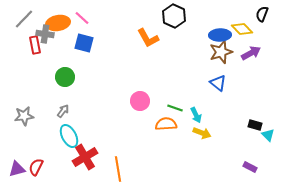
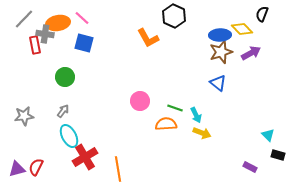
black rectangle: moved 23 px right, 30 px down
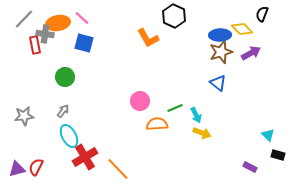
green line: rotated 42 degrees counterclockwise
orange semicircle: moved 9 px left
orange line: rotated 35 degrees counterclockwise
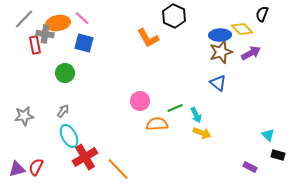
green circle: moved 4 px up
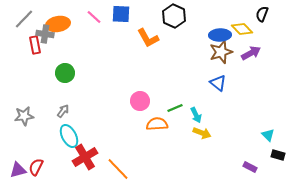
pink line: moved 12 px right, 1 px up
orange ellipse: moved 1 px down
blue square: moved 37 px right, 29 px up; rotated 12 degrees counterclockwise
purple triangle: moved 1 px right, 1 px down
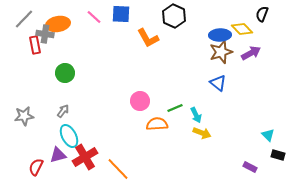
purple triangle: moved 40 px right, 15 px up
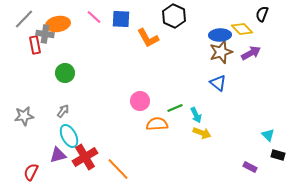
blue square: moved 5 px down
red semicircle: moved 5 px left, 5 px down
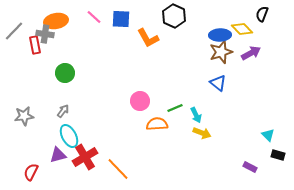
gray line: moved 10 px left, 12 px down
orange ellipse: moved 2 px left, 3 px up
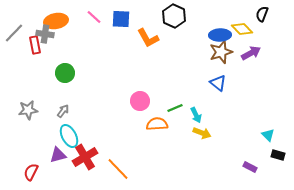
gray line: moved 2 px down
gray star: moved 4 px right, 6 px up
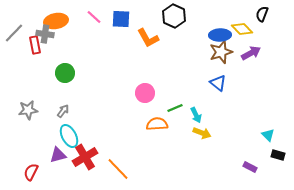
pink circle: moved 5 px right, 8 px up
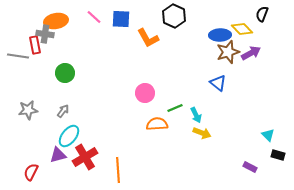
gray line: moved 4 px right, 23 px down; rotated 55 degrees clockwise
brown star: moved 7 px right
cyan ellipse: rotated 65 degrees clockwise
orange line: moved 1 px down; rotated 40 degrees clockwise
